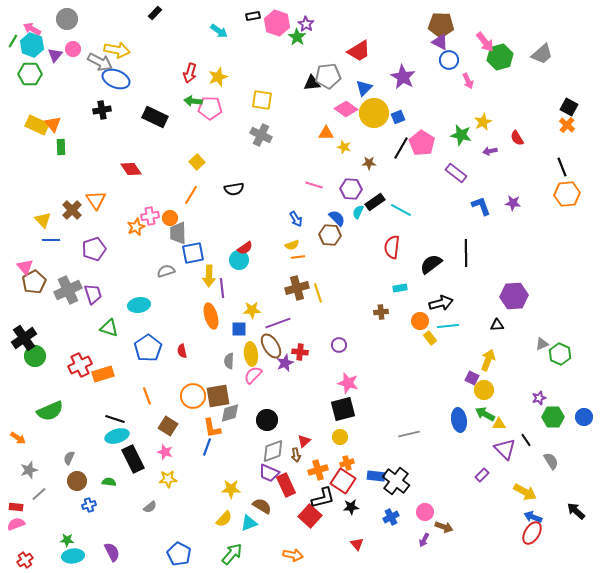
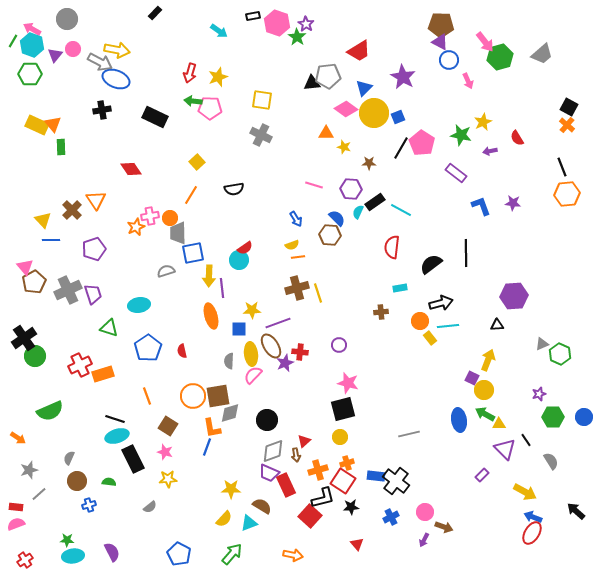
purple star at (539, 398): moved 4 px up
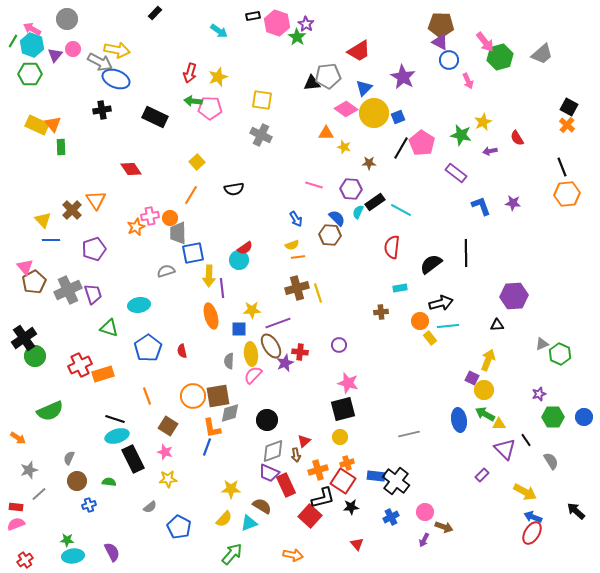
blue pentagon at (179, 554): moved 27 px up
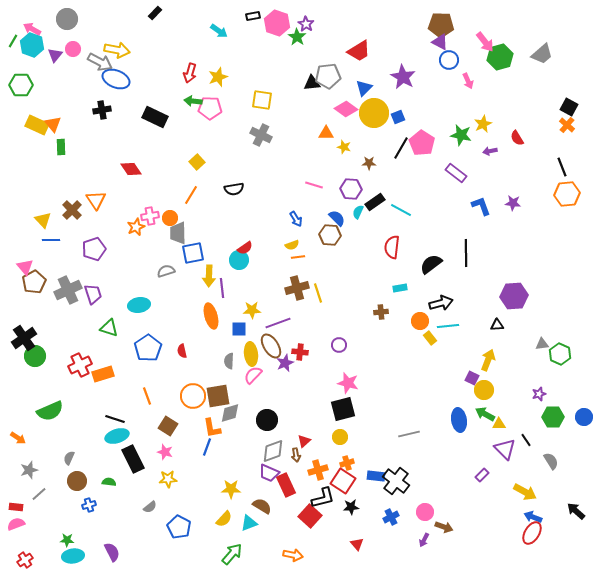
green hexagon at (30, 74): moved 9 px left, 11 px down
yellow star at (483, 122): moved 2 px down
gray triangle at (542, 344): rotated 16 degrees clockwise
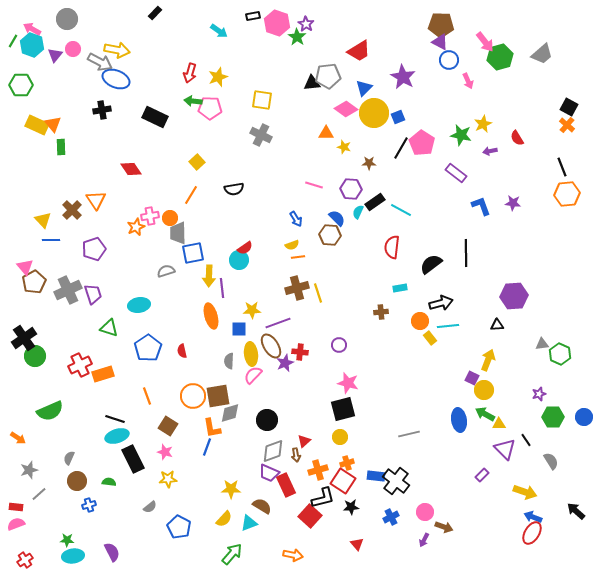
yellow arrow at (525, 492): rotated 10 degrees counterclockwise
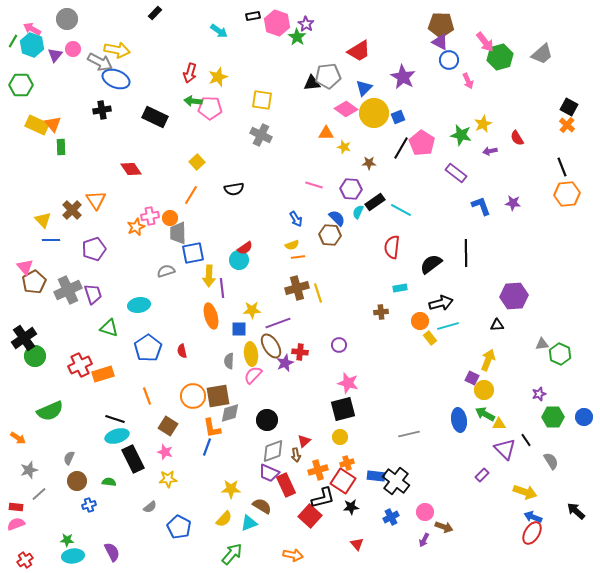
cyan line at (448, 326): rotated 10 degrees counterclockwise
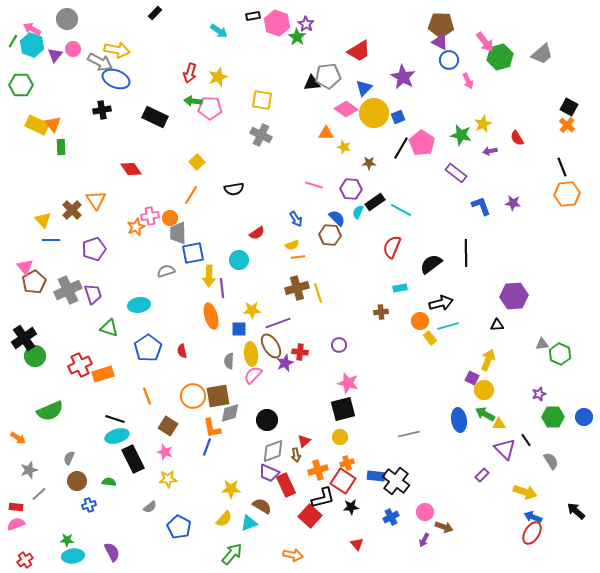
red semicircle at (392, 247): rotated 15 degrees clockwise
red semicircle at (245, 248): moved 12 px right, 15 px up
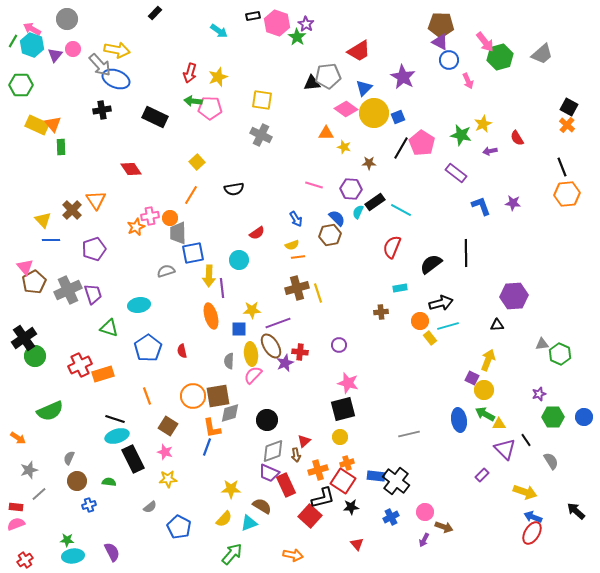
gray arrow at (100, 62): moved 3 px down; rotated 20 degrees clockwise
brown hexagon at (330, 235): rotated 15 degrees counterclockwise
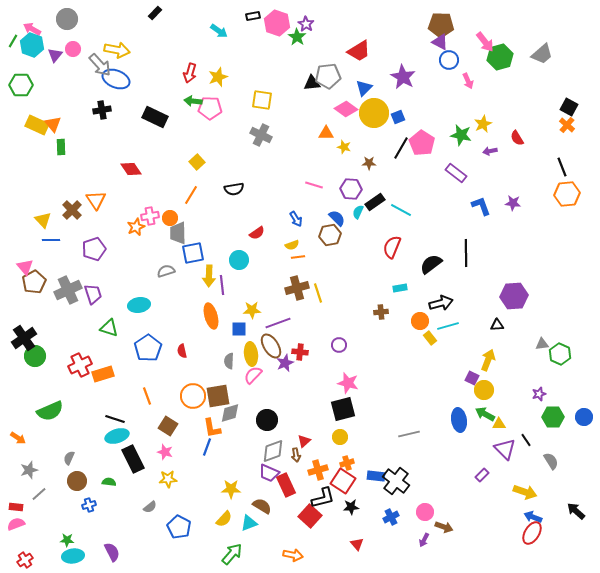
purple line at (222, 288): moved 3 px up
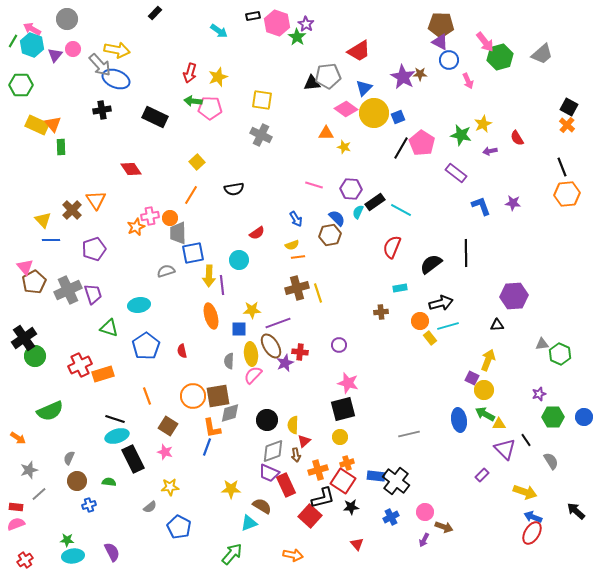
brown star at (369, 163): moved 51 px right, 89 px up
blue pentagon at (148, 348): moved 2 px left, 2 px up
yellow star at (168, 479): moved 2 px right, 8 px down
yellow semicircle at (224, 519): moved 69 px right, 94 px up; rotated 138 degrees clockwise
